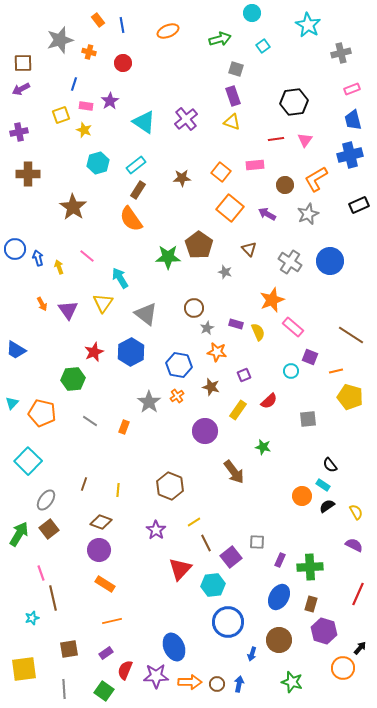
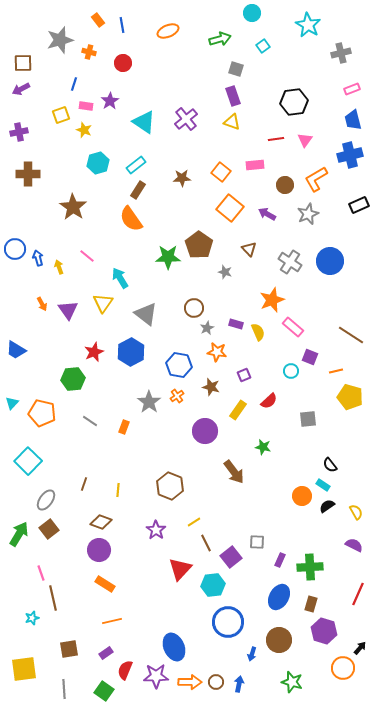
brown circle at (217, 684): moved 1 px left, 2 px up
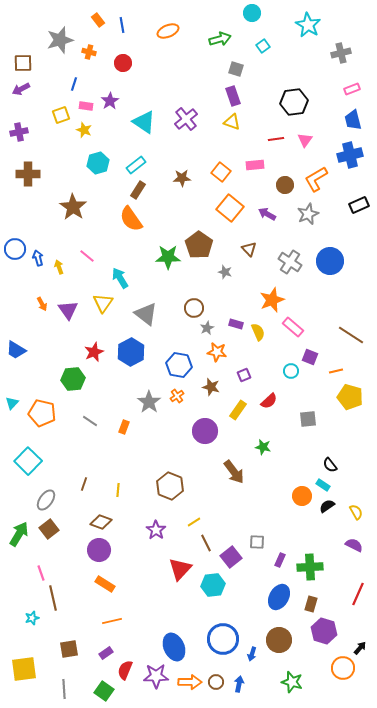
blue circle at (228, 622): moved 5 px left, 17 px down
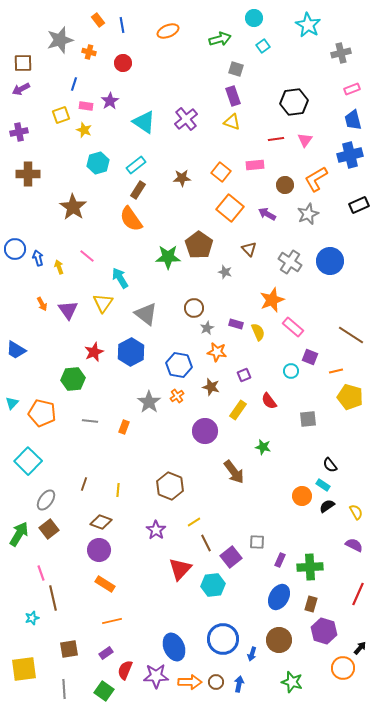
cyan circle at (252, 13): moved 2 px right, 5 px down
red semicircle at (269, 401): rotated 96 degrees clockwise
gray line at (90, 421): rotated 28 degrees counterclockwise
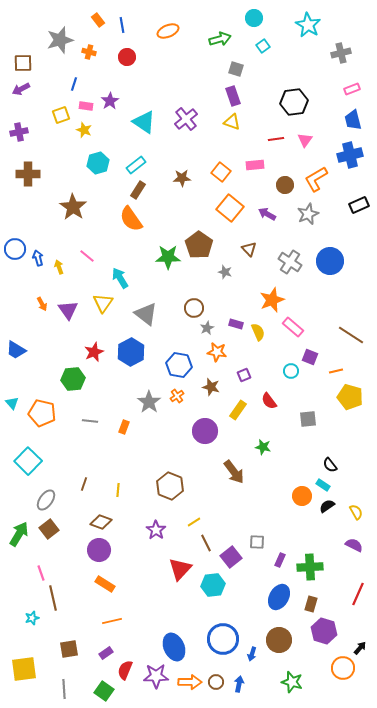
red circle at (123, 63): moved 4 px right, 6 px up
cyan triangle at (12, 403): rotated 24 degrees counterclockwise
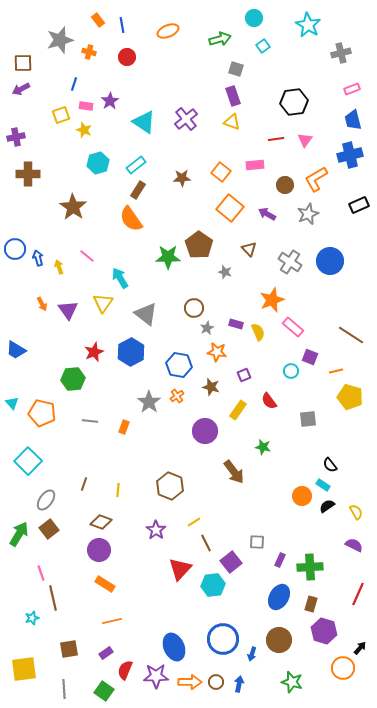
purple cross at (19, 132): moved 3 px left, 5 px down
purple square at (231, 557): moved 5 px down
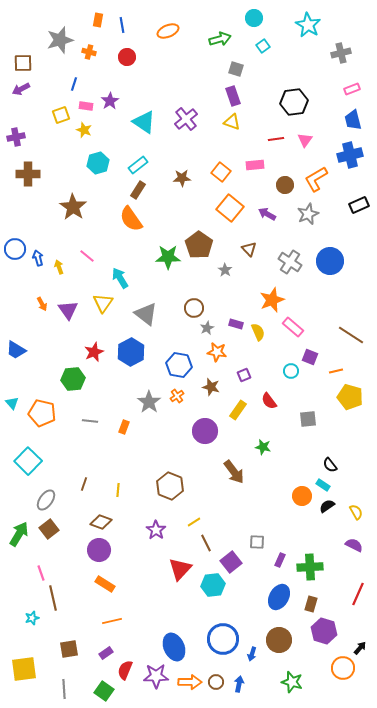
orange rectangle at (98, 20): rotated 48 degrees clockwise
cyan rectangle at (136, 165): moved 2 px right
gray star at (225, 272): moved 2 px up; rotated 16 degrees clockwise
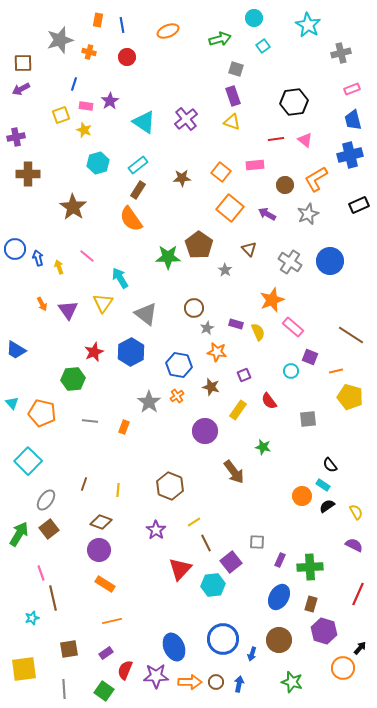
pink triangle at (305, 140): rotated 28 degrees counterclockwise
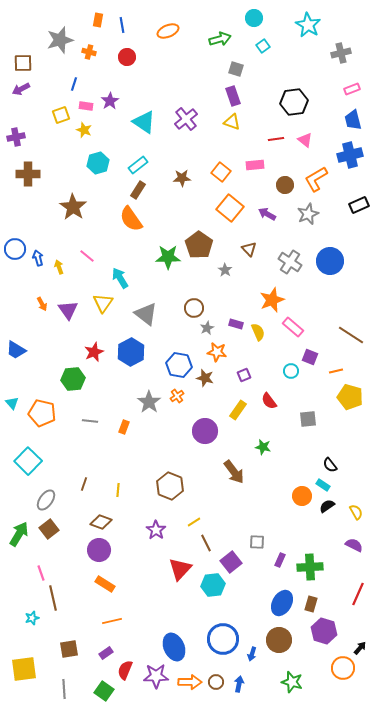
brown star at (211, 387): moved 6 px left, 9 px up
blue ellipse at (279, 597): moved 3 px right, 6 px down
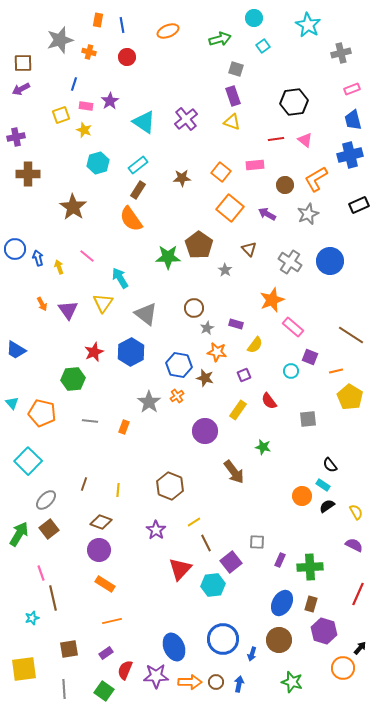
yellow semicircle at (258, 332): moved 3 px left, 13 px down; rotated 60 degrees clockwise
yellow pentagon at (350, 397): rotated 15 degrees clockwise
gray ellipse at (46, 500): rotated 10 degrees clockwise
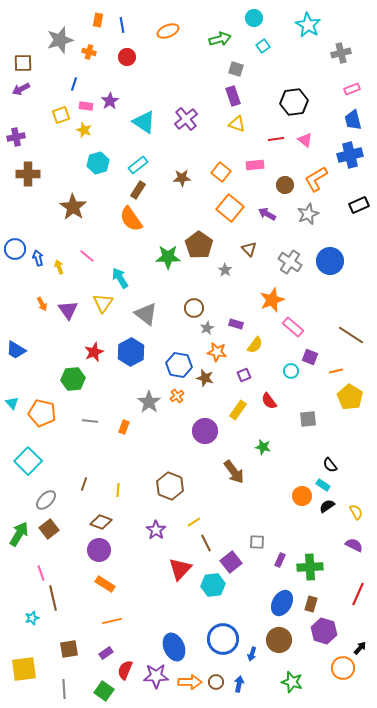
yellow triangle at (232, 122): moved 5 px right, 2 px down
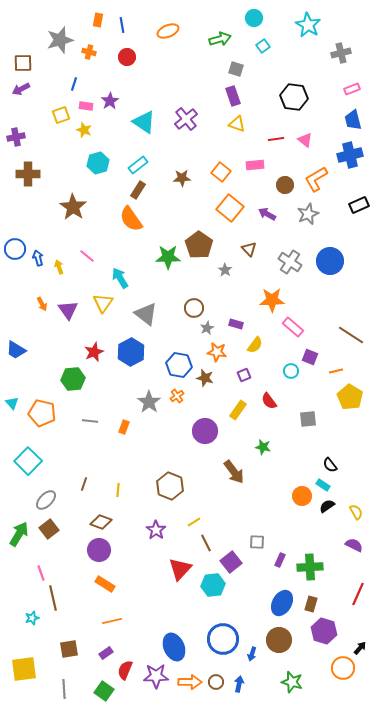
black hexagon at (294, 102): moved 5 px up; rotated 16 degrees clockwise
orange star at (272, 300): rotated 20 degrees clockwise
